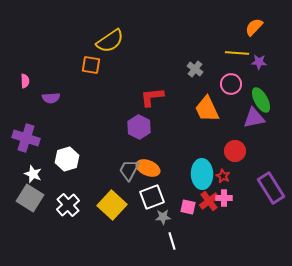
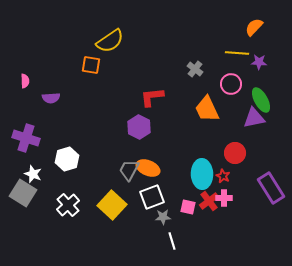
red circle: moved 2 px down
gray square: moved 7 px left, 5 px up
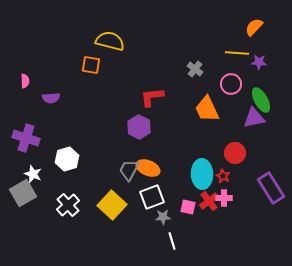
yellow semicircle: rotated 132 degrees counterclockwise
gray square: rotated 28 degrees clockwise
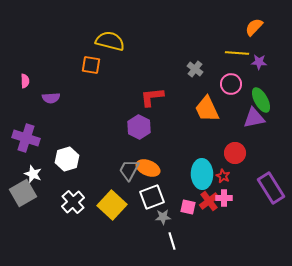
white cross: moved 5 px right, 3 px up
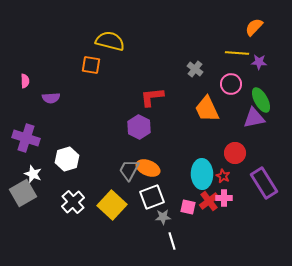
purple rectangle: moved 7 px left, 5 px up
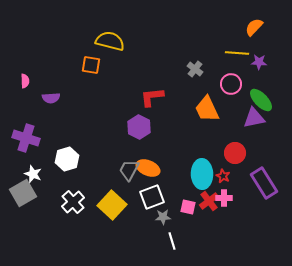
green ellipse: rotated 15 degrees counterclockwise
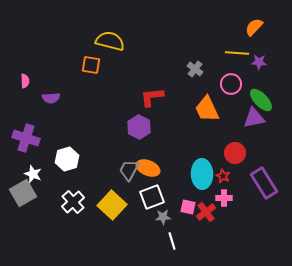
red cross: moved 3 px left, 11 px down
